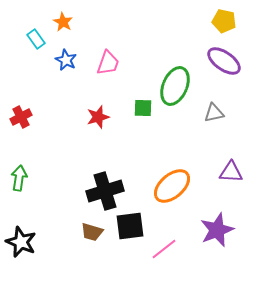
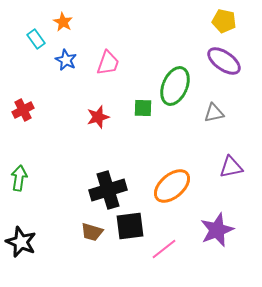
red cross: moved 2 px right, 7 px up
purple triangle: moved 5 px up; rotated 15 degrees counterclockwise
black cross: moved 3 px right, 1 px up
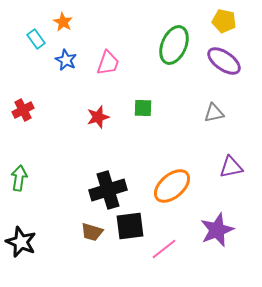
green ellipse: moved 1 px left, 41 px up
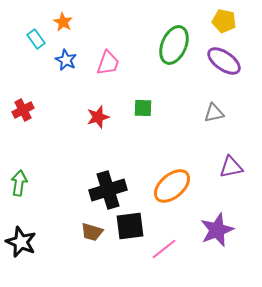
green arrow: moved 5 px down
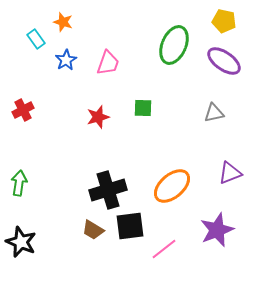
orange star: rotated 12 degrees counterclockwise
blue star: rotated 15 degrees clockwise
purple triangle: moved 1 px left, 6 px down; rotated 10 degrees counterclockwise
brown trapezoid: moved 1 px right, 2 px up; rotated 15 degrees clockwise
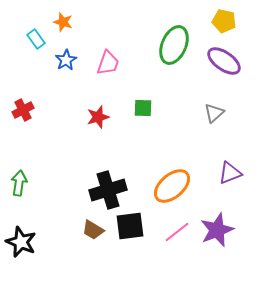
gray triangle: rotated 30 degrees counterclockwise
pink line: moved 13 px right, 17 px up
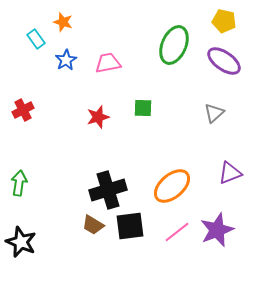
pink trapezoid: rotated 120 degrees counterclockwise
brown trapezoid: moved 5 px up
